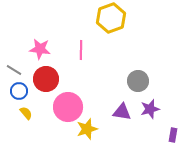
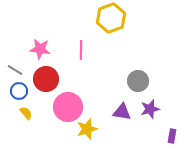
gray line: moved 1 px right
purple rectangle: moved 1 px left, 1 px down
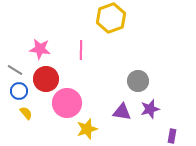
pink circle: moved 1 px left, 4 px up
